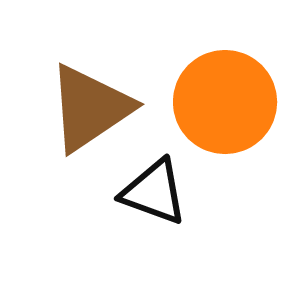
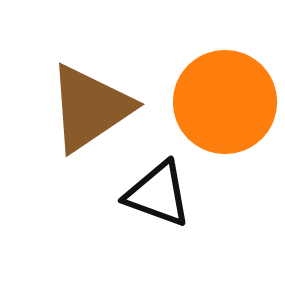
black triangle: moved 4 px right, 2 px down
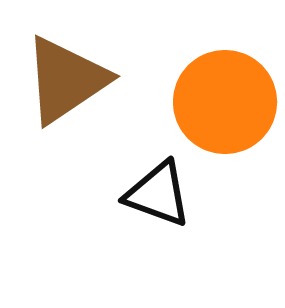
brown triangle: moved 24 px left, 28 px up
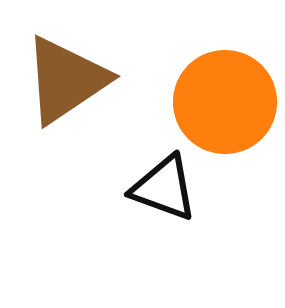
black triangle: moved 6 px right, 6 px up
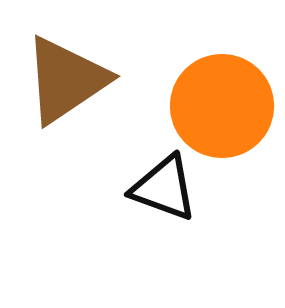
orange circle: moved 3 px left, 4 px down
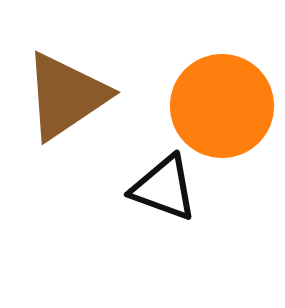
brown triangle: moved 16 px down
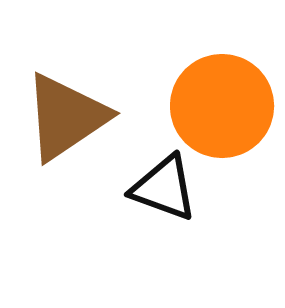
brown triangle: moved 21 px down
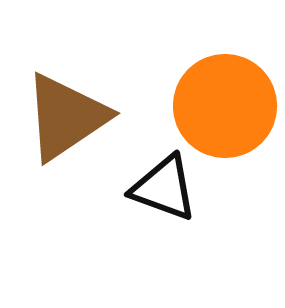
orange circle: moved 3 px right
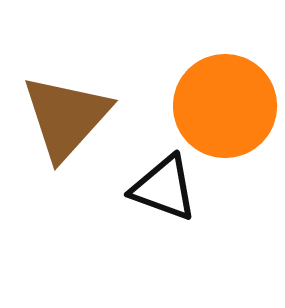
brown triangle: rotated 14 degrees counterclockwise
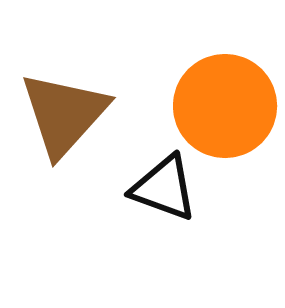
brown triangle: moved 2 px left, 3 px up
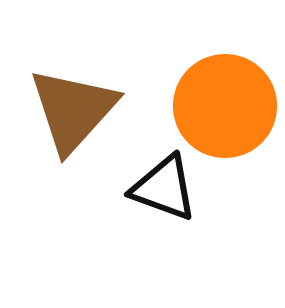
brown triangle: moved 9 px right, 4 px up
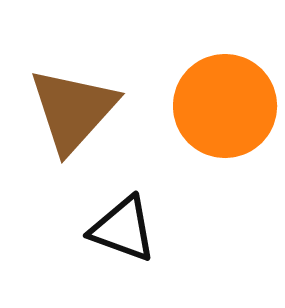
black triangle: moved 41 px left, 41 px down
